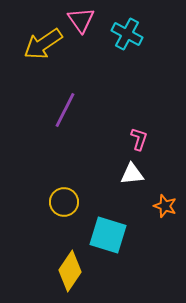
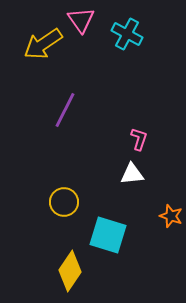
orange star: moved 6 px right, 10 px down
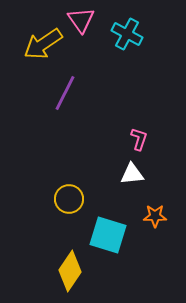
purple line: moved 17 px up
yellow circle: moved 5 px right, 3 px up
orange star: moved 16 px left; rotated 20 degrees counterclockwise
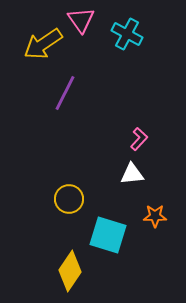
pink L-shape: rotated 25 degrees clockwise
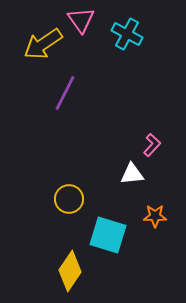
pink L-shape: moved 13 px right, 6 px down
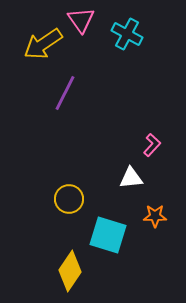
white triangle: moved 1 px left, 4 px down
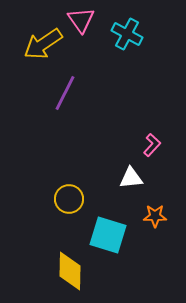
yellow diamond: rotated 33 degrees counterclockwise
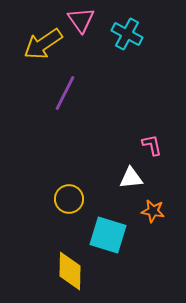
pink L-shape: rotated 55 degrees counterclockwise
orange star: moved 2 px left, 5 px up; rotated 10 degrees clockwise
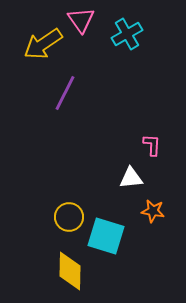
cyan cross: rotated 32 degrees clockwise
pink L-shape: rotated 15 degrees clockwise
yellow circle: moved 18 px down
cyan square: moved 2 px left, 1 px down
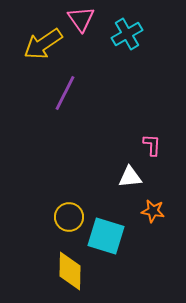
pink triangle: moved 1 px up
white triangle: moved 1 px left, 1 px up
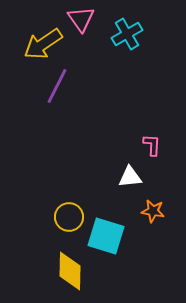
purple line: moved 8 px left, 7 px up
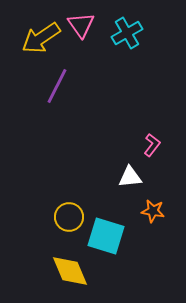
pink triangle: moved 6 px down
cyan cross: moved 1 px up
yellow arrow: moved 2 px left, 6 px up
pink L-shape: rotated 35 degrees clockwise
yellow diamond: rotated 24 degrees counterclockwise
